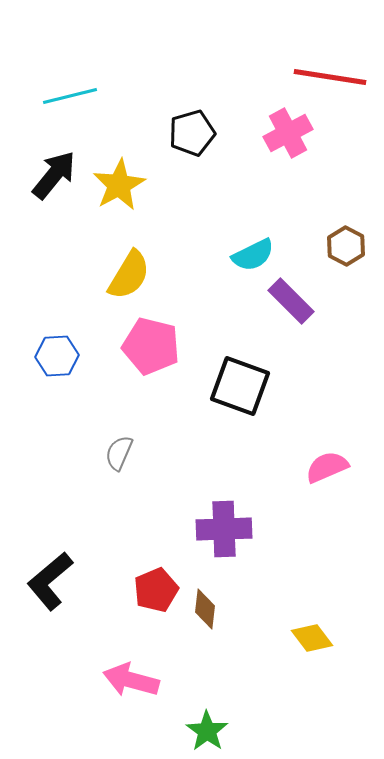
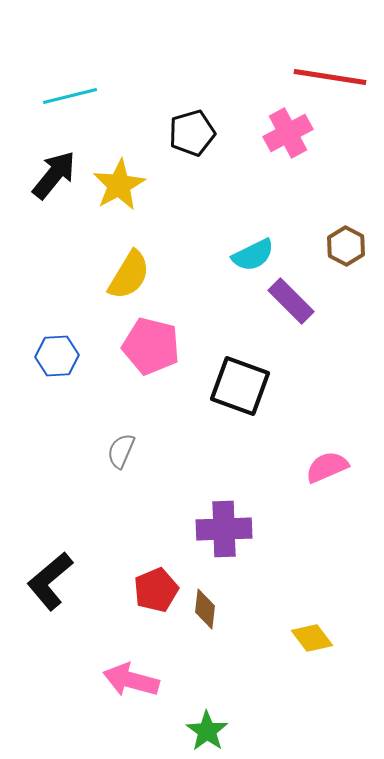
gray semicircle: moved 2 px right, 2 px up
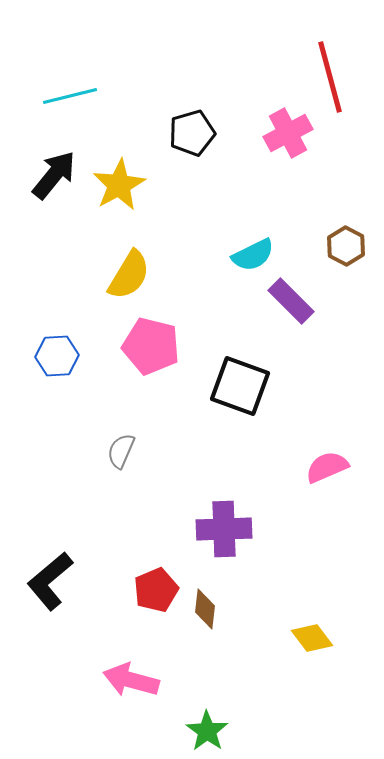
red line: rotated 66 degrees clockwise
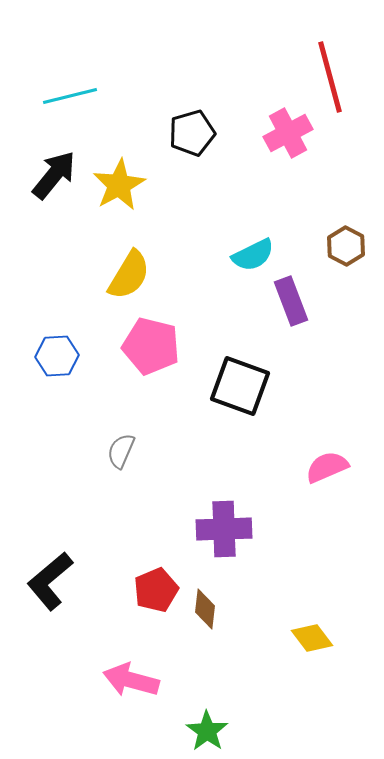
purple rectangle: rotated 24 degrees clockwise
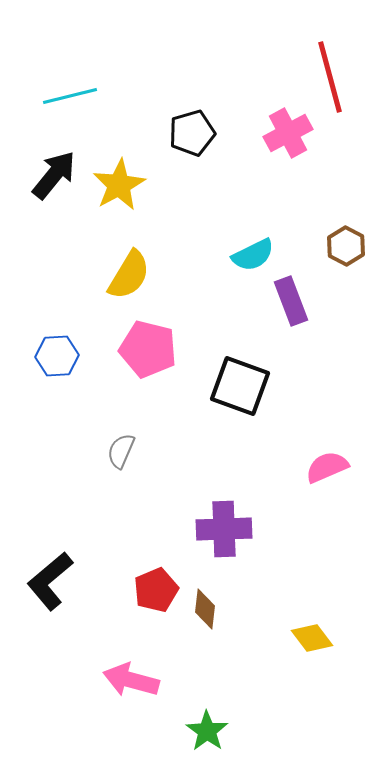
pink pentagon: moved 3 px left, 3 px down
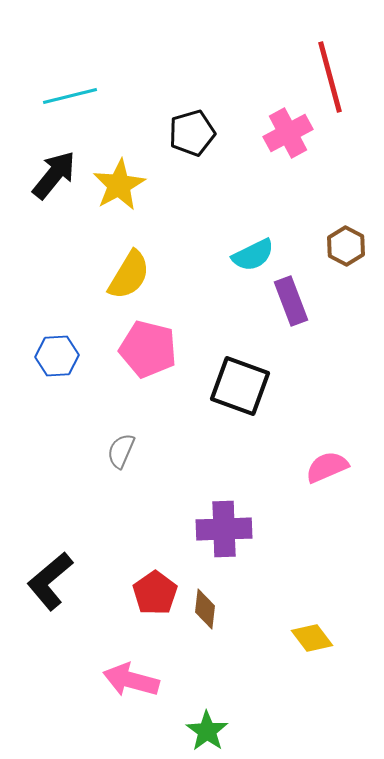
red pentagon: moved 1 px left, 3 px down; rotated 12 degrees counterclockwise
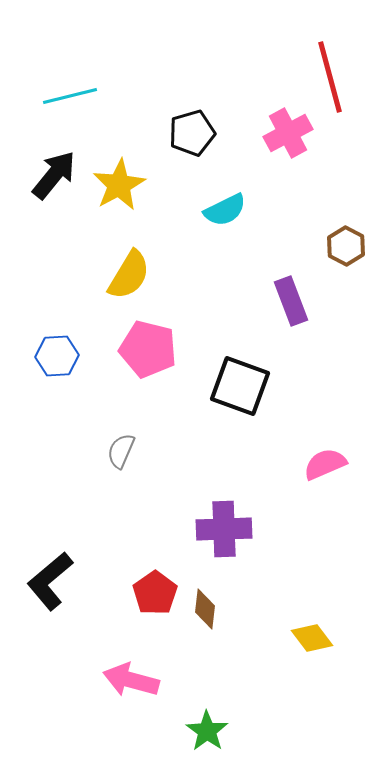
cyan semicircle: moved 28 px left, 45 px up
pink semicircle: moved 2 px left, 3 px up
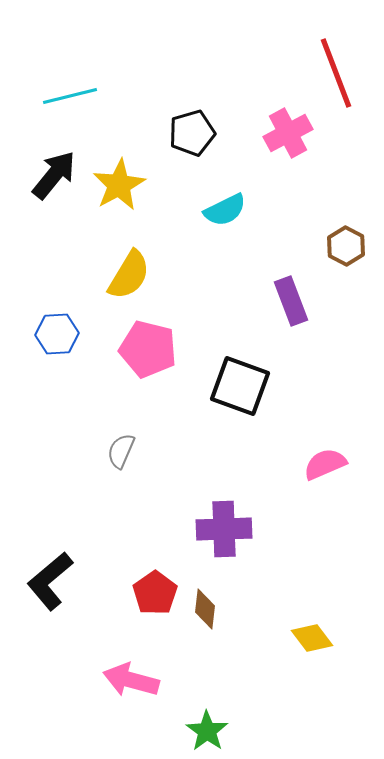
red line: moved 6 px right, 4 px up; rotated 6 degrees counterclockwise
blue hexagon: moved 22 px up
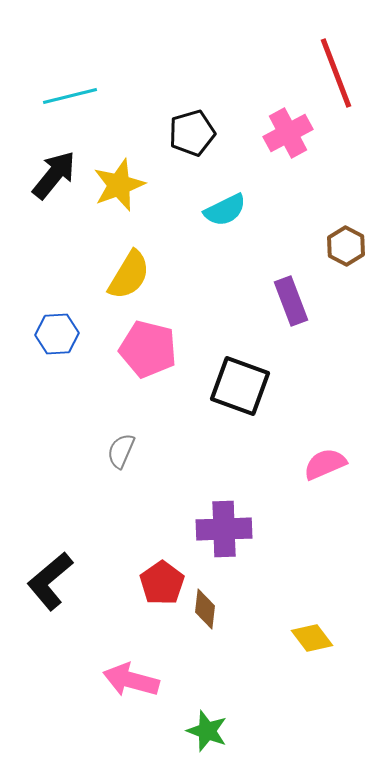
yellow star: rotated 8 degrees clockwise
red pentagon: moved 7 px right, 10 px up
green star: rotated 15 degrees counterclockwise
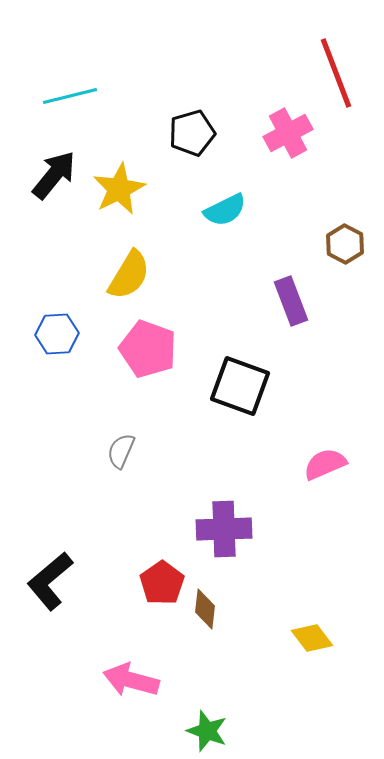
yellow star: moved 4 px down; rotated 6 degrees counterclockwise
brown hexagon: moved 1 px left, 2 px up
pink pentagon: rotated 6 degrees clockwise
